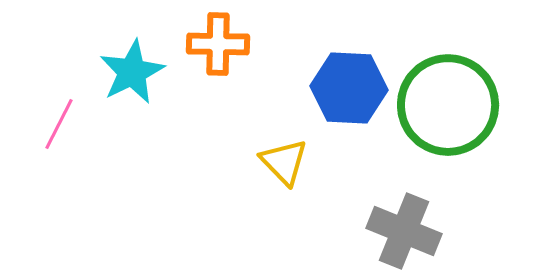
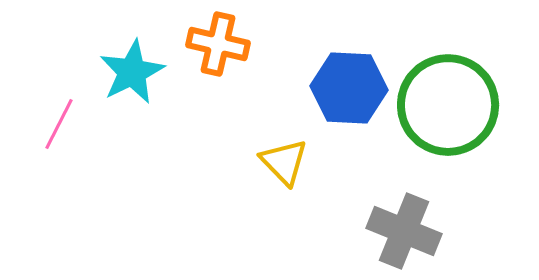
orange cross: rotated 12 degrees clockwise
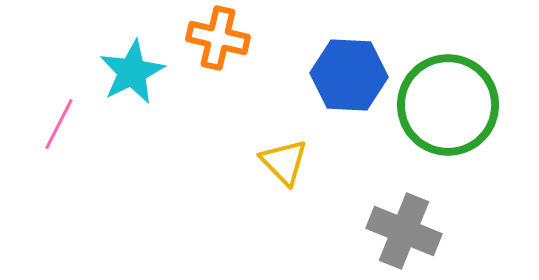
orange cross: moved 6 px up
blue hexagon: moved 13 px up
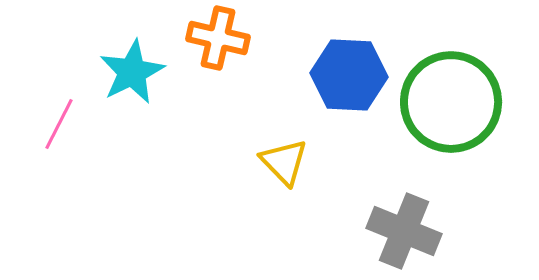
green circle: moved 3 px right, 3 px up
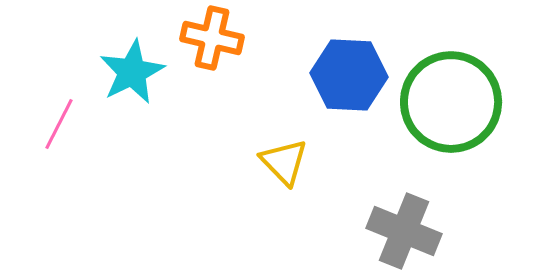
orange cross: moved 6 px left
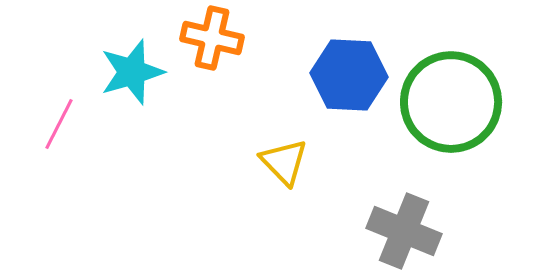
cyan star: rotated 10 degrees clockwise
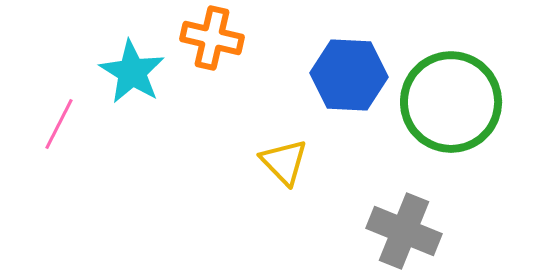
cyan star: rotated 24 degrees counterclockwise
